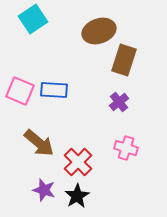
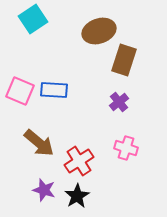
red cross: moved 1 px right, 1 px up; rotated 12 degrees clockwise
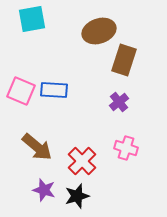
cyan square: moved 1 px left; rotated 24 degrees clockwise
pink square: moved 1 px right
brown arrow: moved 2 px left, 4 px down
red cross: moved 3 px right; rotated 12 degrees counterclockwise
black star: rotated 15 degrees clockwise
